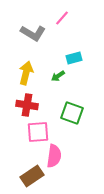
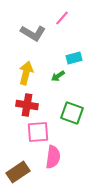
pink semicircle: moved 1 px left, 1 px down
brown rectangle: moved 14 px left, 4 px up
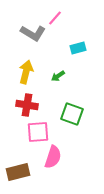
pink line: moved 7 px left
cyan rectangle: moved 4 px right, 10 px up
yellow arrow: moved 1 px up
green square: moved 1 px down
pink semicircle: rotated 10 degrees clockwise
brown rectangle: rotated 20 degrees clockwise
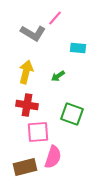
cyan rectangle: rotated 21 degrees clockwise
brown rectangle: moved 7 px right, 5 px up
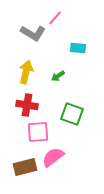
pink semicircle: rotated 145 degrees counterclockwise
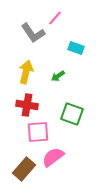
gray L-shape: rotated 25 degrees clockwise
cyan rectangle: moved 2 px left; rotated 14 degrees clockwise
brown rectangle: moved 1 px left, 2 px down; rotated 35 degrees counterclockwise
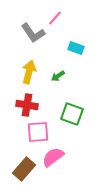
yellow arrow: moved 3 px right
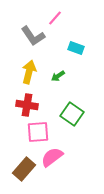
gray L-shape: moved 3 px down
green square: rotated 15 degrees clockwise
pink semicircle: moved 1 px left
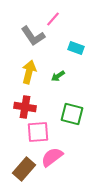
pink line: moved 2 px left, 1 px down
red cross: moved 2 px left, 2 px down
green square: rotated 20 degrees counterclockwise
